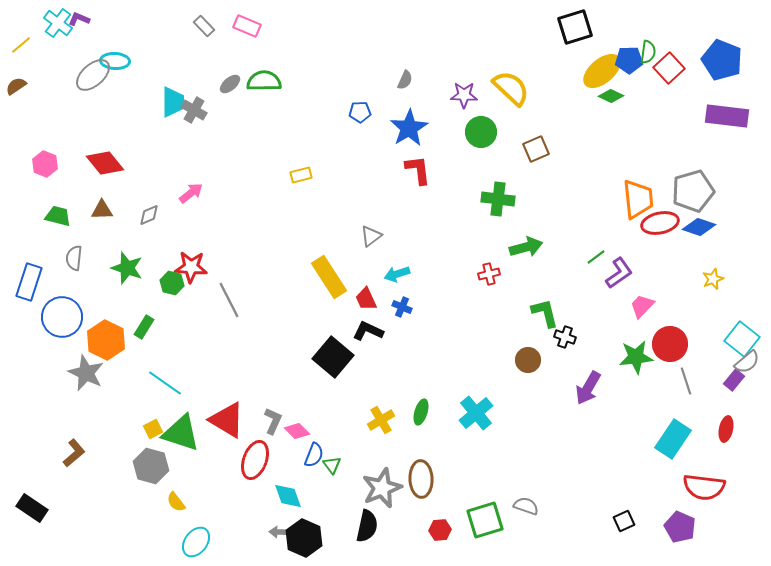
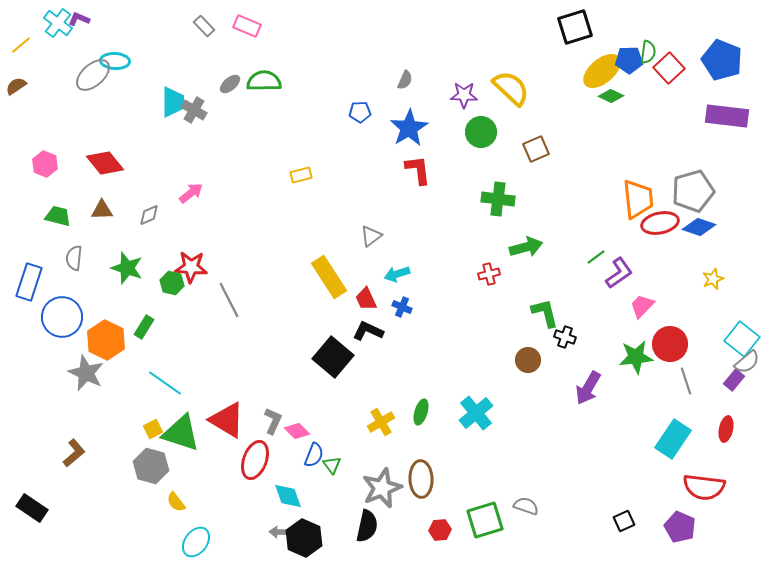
yellow cross at (381, 420): moved 2 px down
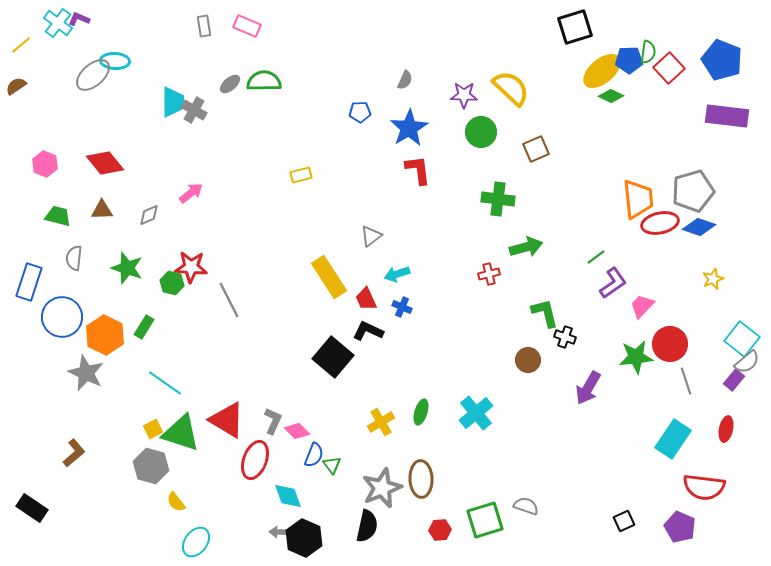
gray rectangle at (204, 26): rotated 35 degrees clockwise
purple L-shape at (619, 273): moved 6 px left, 10 px down
orange hexagon at (106, 340): moved 1 px left, 5 px up
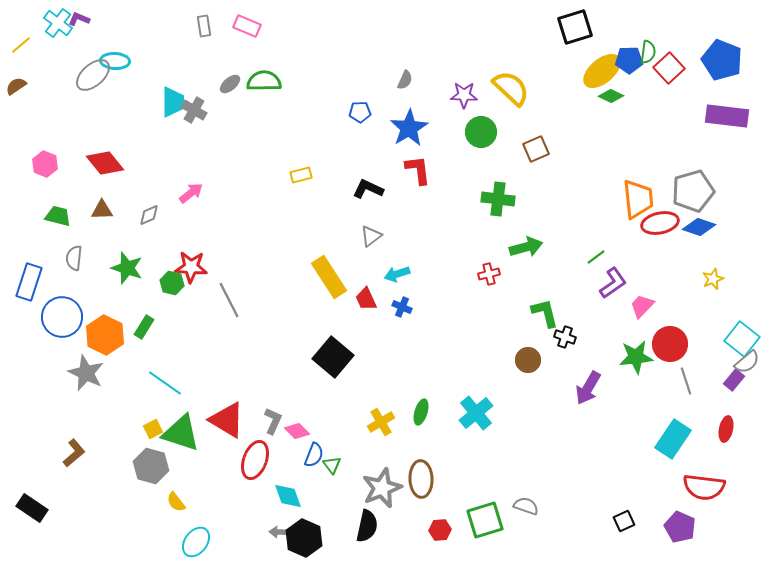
black L-shape at (368, 331): moved 142 px up
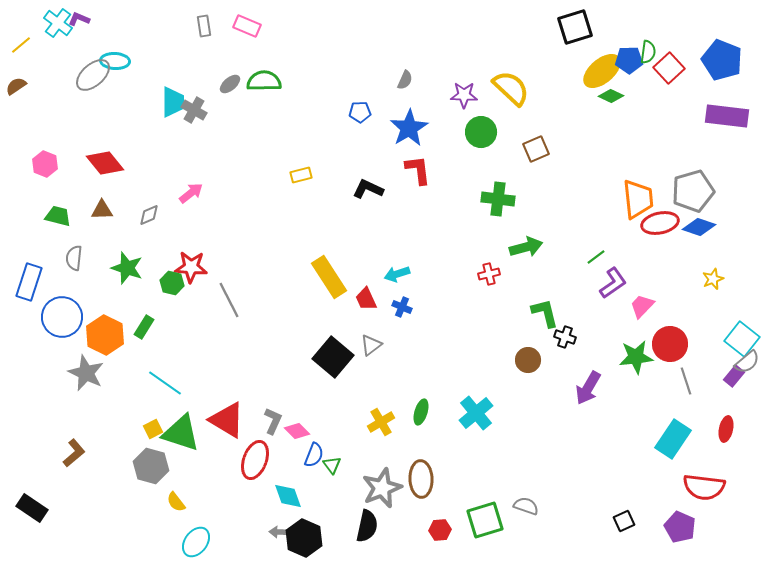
gray triangle at (371, 236): moved 109 px down
purple rectangle at (734, 380): moved 4 px up
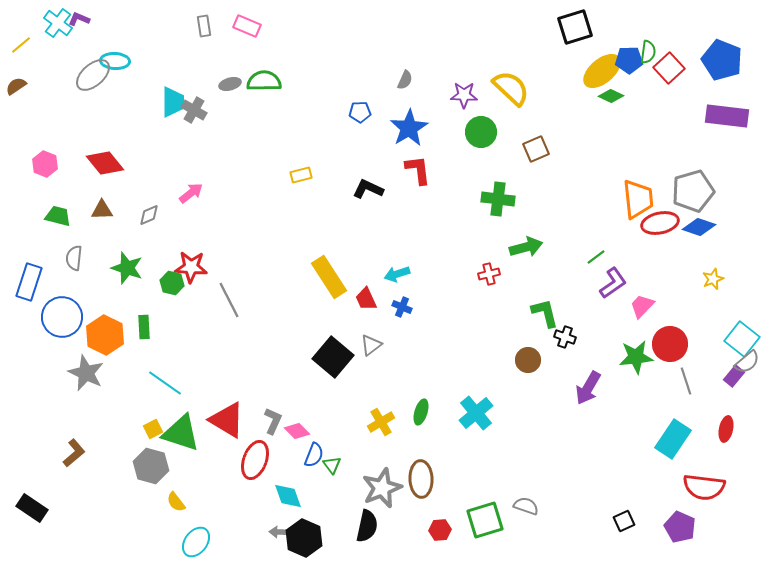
gray ellipse at (230, 84): rotated 25 degrees clockwise
green rectangle at (144, 327): rotated 35 degrees counterclockwise
